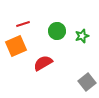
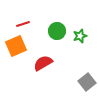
green star: moved 2 px left
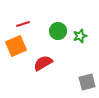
green circle: moved 1 px right
gray square: rotated 24 degrees clockwise
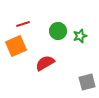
red semicircle: moved 2 px right
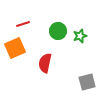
orange square: moved 1 px left, 2 px down
red semicircle: rotated 48 degrees counterclockwise
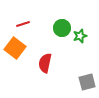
green circle: moved 4 px right, 3 px up
orange square: rotated 30 degrees counterclockwise
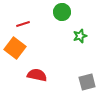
green circle: moved 16 px up
red semicircle: moved 8 px left, 12 px down; rotated 90 degrees clockwise
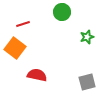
green star: moved 7 px right, 1 px down
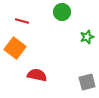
red line: moved 1 px left, 3 px up; rotated 32 degrees clockwise
